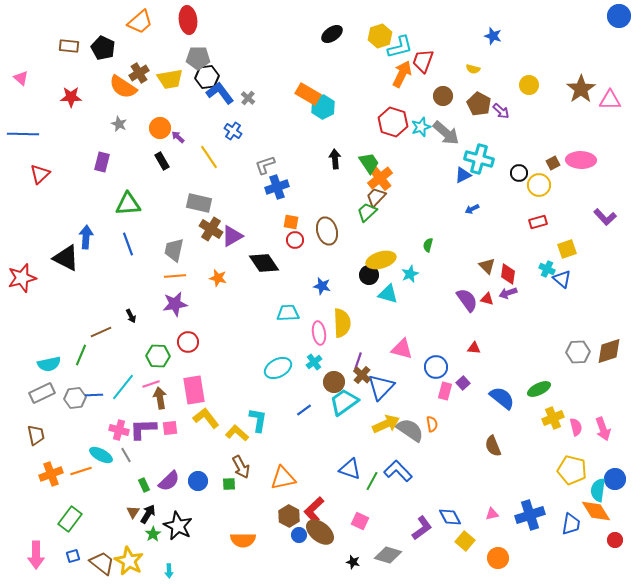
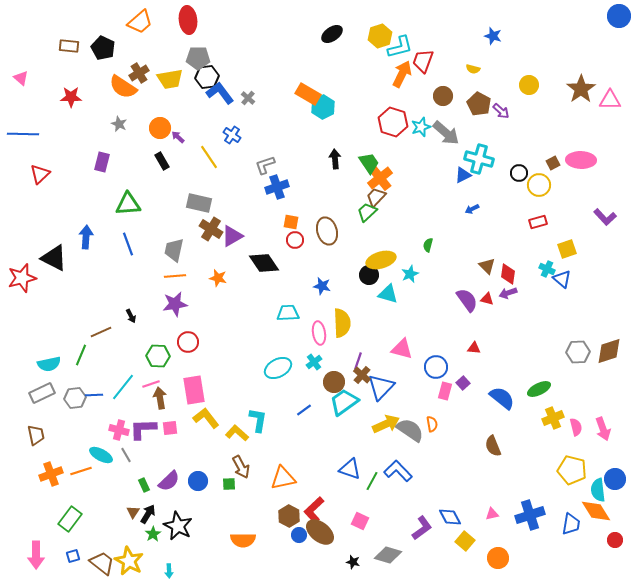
blue cross at (233, 131): moved 1 px left, 4 px down
black triangle at (66, 258): moved 12 px left
cyan semicircle at (598, 490): rotated 15 degrees counterclockwise
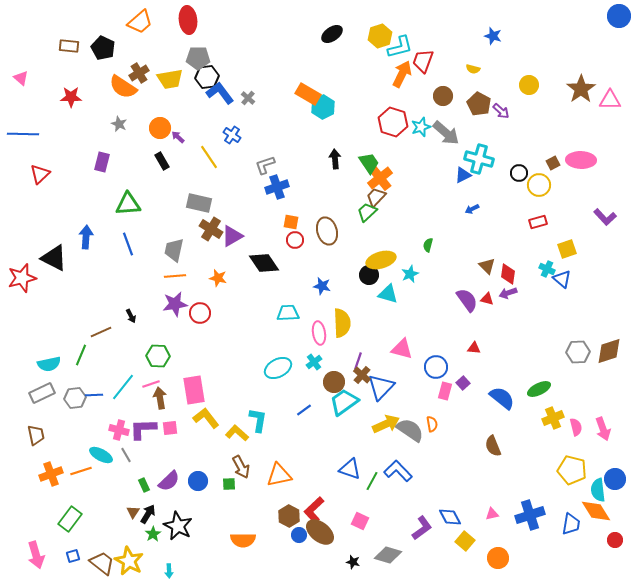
red circle at (188, 342): moved 12 px right, 29 px up
orange triangle at (283, 478): moved 4 px left, 3 px up
pink arrow at (36, 555): rotated 16 degrees counterclockwise
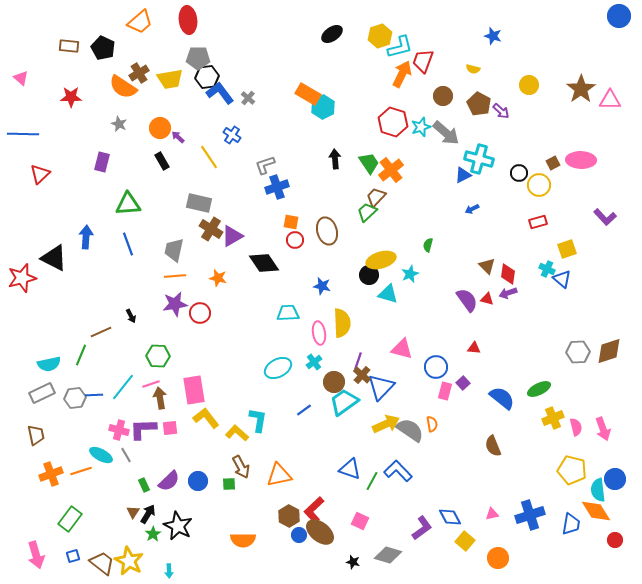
orange cross at (380, 178): moved 11 px right, 8 px up
